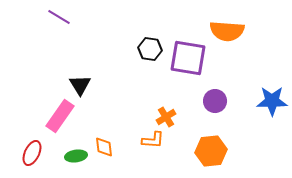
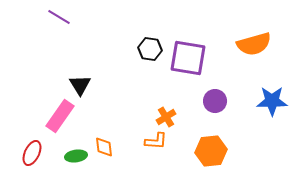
orange semicircle: moved 27 px right, 13 px down; rotated 20 degrees counterclockwise
orange L-shape: moved 3 px right, 1 px down
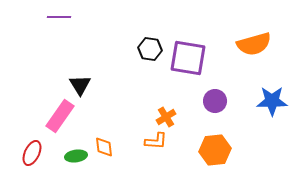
purple line: rotated 30 degrees counterclockwise
orange hexagon: moved 4 px right, 1 px up
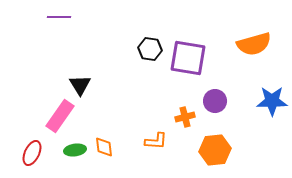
orange cross: moved 19 px right; rotated 18 degrees clockwise
green ellipse: moved 1 px left, 6 px up
